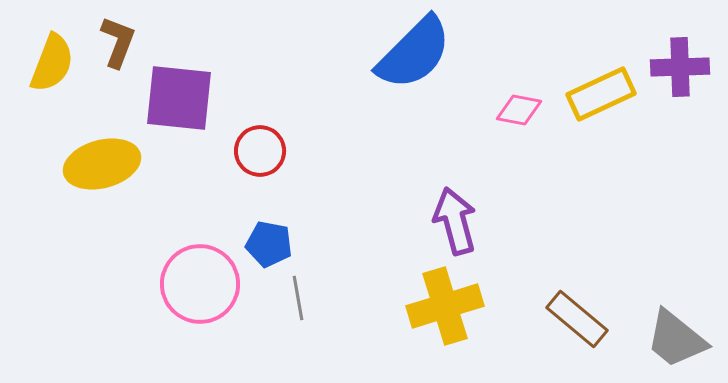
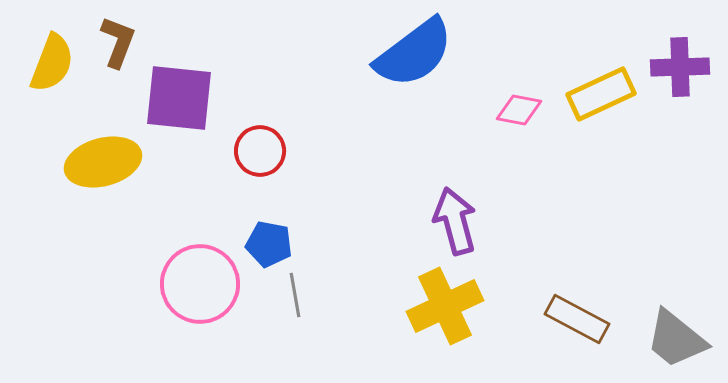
blue semicircle: rotated 8 degrees clockwise
yellow ellipse: moved 1 px right, 2 px up
gray line: moved 3 px left, 3 px up
yellow cross: rotated 8 degrees counterclockwise
brown rectangle: rotated 12 degrees counterclockwise
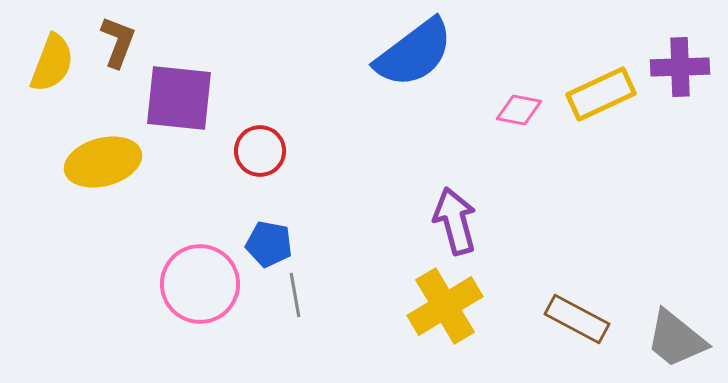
yellow cross: rotated 6 degrees counterclockwise
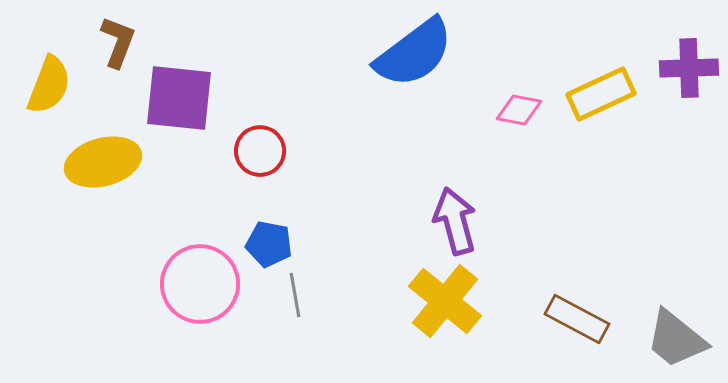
yellow semicircle: moved 3 px left, 22 px down
purple cross: moved 9 px right, 1 px down
yellow cross: moved 5 px up; rotated 20 degrees counterclockwise
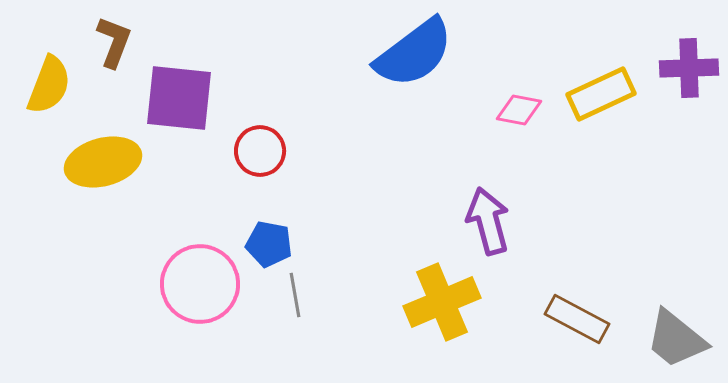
brown L-shape: moved 4 px left
purple arrow: moved 33 px right
yellow cross: moved 3 px left, 1 px down; rotated 28 degrees clockwise
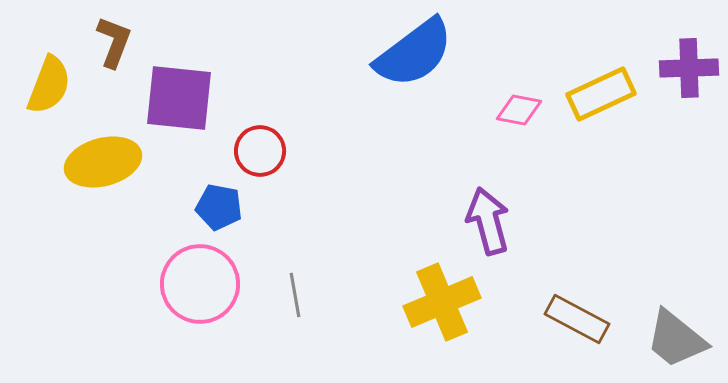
blue pentagon: moved 50 px left, 37 px up
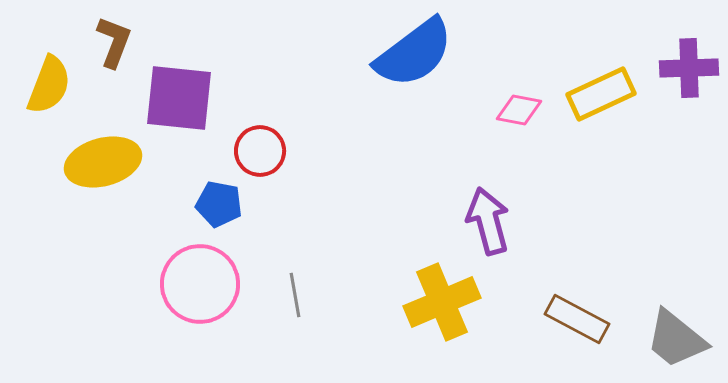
blue pentagon: moved 3 px up
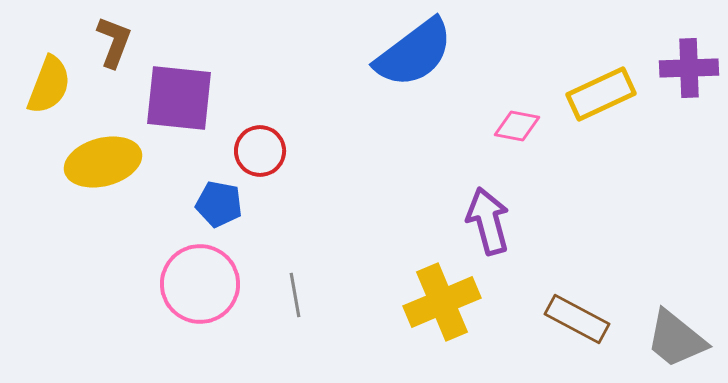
pink diamond: moved 2 px left, 16 px down
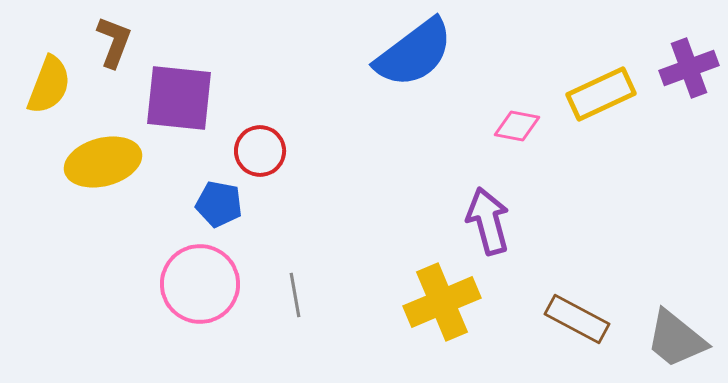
purple cross: rotated 18 degrees counterclockwise
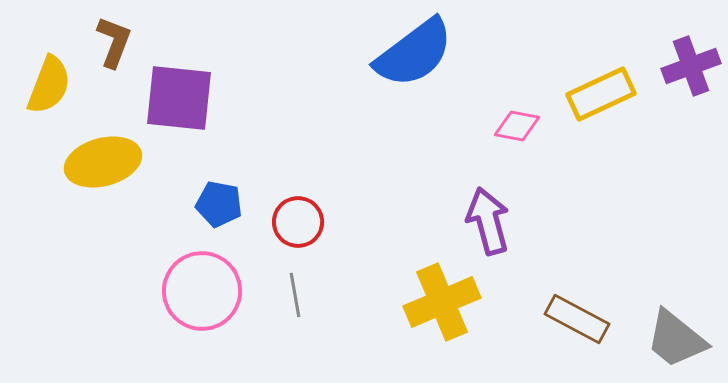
purple cross: moved 2 px right, 2 px up
red circle: moved 38 px right, 71 px down
pink circle: moved 2 px right, 7 px down
